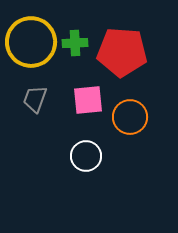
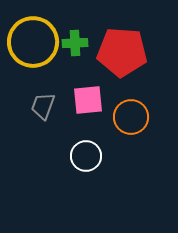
yellow circle: moved 2 px right
gray trapezoid: moved 8 px right, 7 px down
orange circle: moved 1 px right
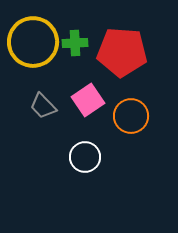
pink square: rotated 28 degrees counterclockwise
gray trapezoid: rotated 64 degrees counterclockwise
orange circle: moved 1 px up
white circle: moved 1 px left, 1 px down
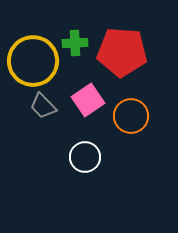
yellow circle: moved 19 px down
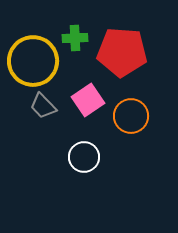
green cross: moved 5 px up
white circle: moved 1 px left
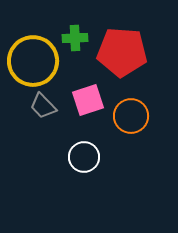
pink square: rotated 16 degrees clockwise
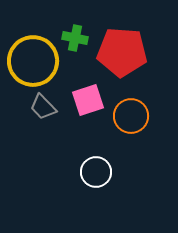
green cross: rotated 15 degrees clockwise
gray trapezoid: moved 1 px down
white circle: moved 12 px right, 15 px down
